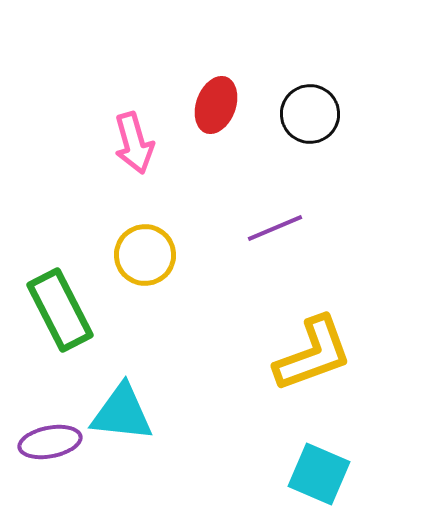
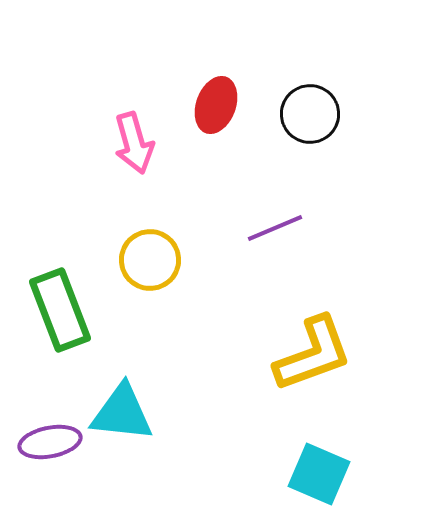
yellow circle: moved 5 px right, 5 px down
green rectangle: rotated 6 degrees clockwise
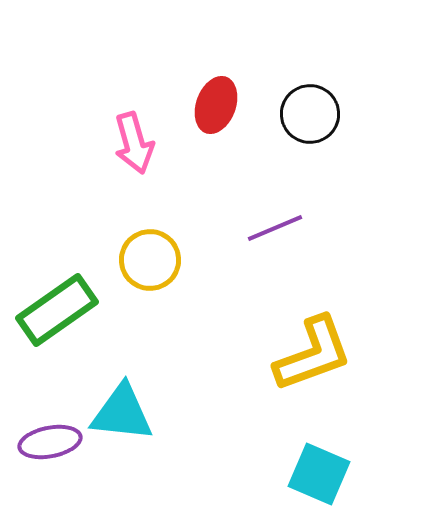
green rectangle: moved 3 px left; rotated 76 degrees clockwise
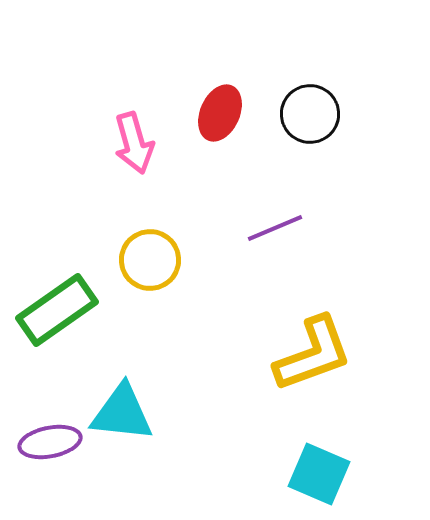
red ellipse: moved 4 px right, 8 px down; rotated 4 degrees clockwise
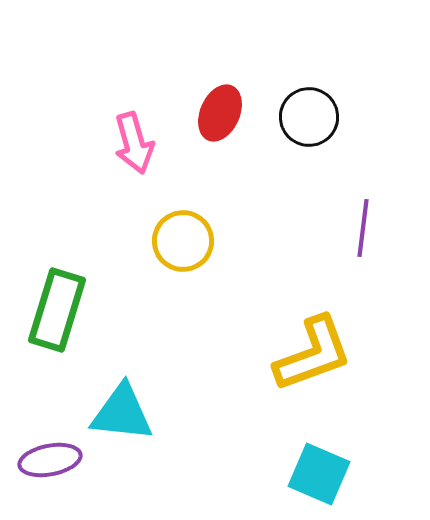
black circle: moved 1 px left, 3 px down
purple line: moved 88 px right; rotated 60 degrees counterclockwise
yellow circle: moved 33 px right, 19 px up
green rectangle: rotated 38 degrees counterclockwise
purple ellipse: moved 18 px down
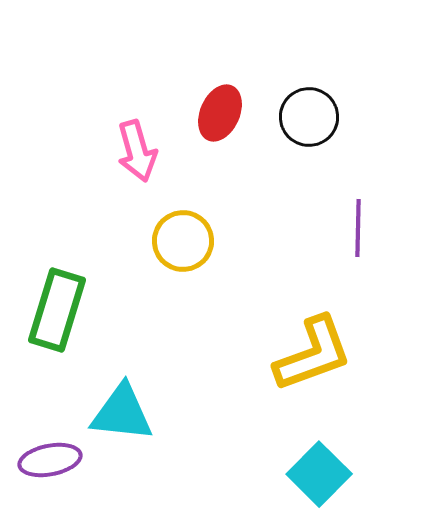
pink arrow: moved 3 px right, 8 px down
purple line: moved 5 px left; rotated 6 degrees counterclockwise
cyan square: rotated 22 degrees clockwise
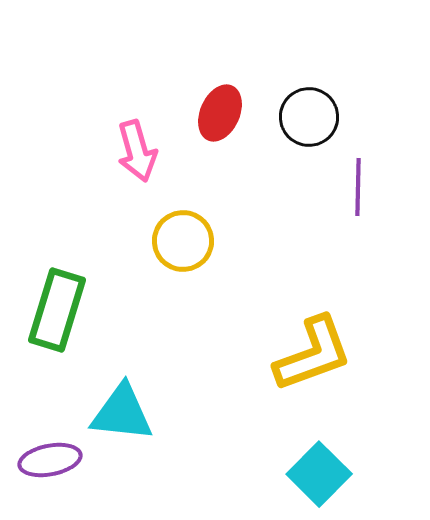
purple line: moved 41 px up
